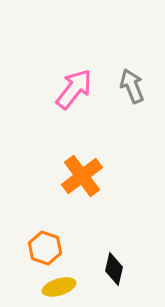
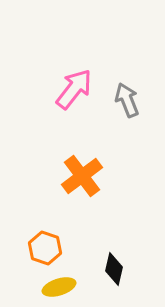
gray arrow: moved 5 px left, 14 px down
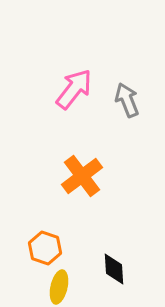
black diamond: rotated 16 degrees counterclockwise
yellow ellipse: rotated 60 degrees counterclockwise
